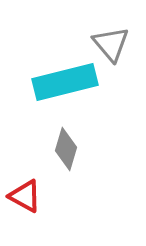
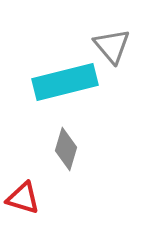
gray triangle: moved 1 px right, 2 px down
red triangle: moved 2 px left, 2 px down; rotated 12 degrees counterclockwise
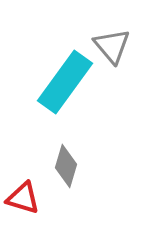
cyan rectangle: rotated 40 degrees counterclockwise
gray diamond: moved 17 px down
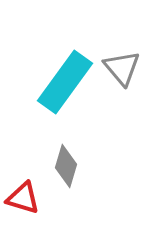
gray triangle: moved 10 px right, 22 px down
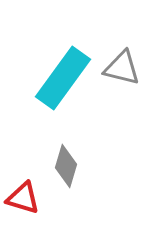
gray triangle: rotated 36 degrees counterclockwise
cyan rectangle: moved 2 px left, 4 px up
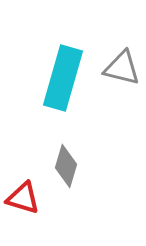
cyan rectangle: rotated 20 degrees counterclockwise
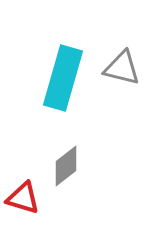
gray diamond: rotated 36 degrees clockwise
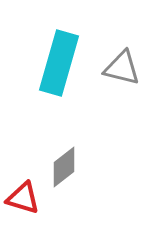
cyan rectangle: moved 4 px left, 15 px up
gray diamond: moved 2 px left, 1 px down
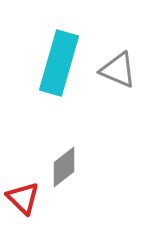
gray triangle: moved 4 px left, 2 px down; rotated 9 degrees clockwise
red triangle: rotated 27 degrees clockwise
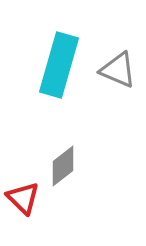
cyan rectangle: moved 2 px down
gray diamond: moved 1 px left, 1 px up
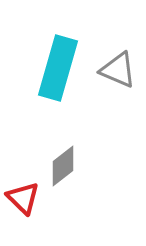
cyan rectangle: moved 1 px left, 3 px down
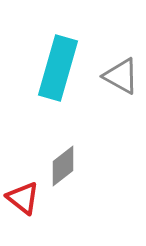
gray triangle: moved 3 px right, 6 px down; rotated 6 degrees clockwise
red triangle: rotated 6 degrees counterclockwise
